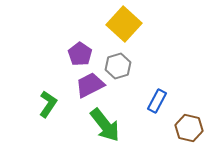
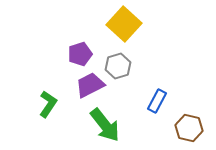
purple pentagon: rotated 20 degrees clockwise
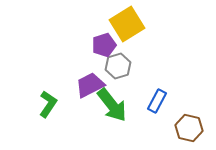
yellow square: moved 3 px right; rotated 16 degrees clockwise
purple pentagon: moved 24 px right, 9 px up
green arrow: moved 7 px right, 20 px up
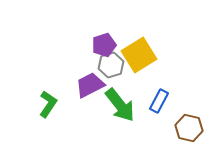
yellow square: moved 12 px right, 31 px down
gray hexagon: moved 7 px left, 1 px up
blue rectangle: moved 2 px right
green arrow: moved 8 px right
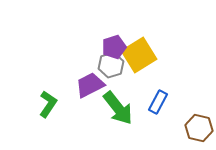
purple pentagon: moved 10 px right, 2 px down
blue rectangle: moved 1 px left, 1 px down
green arrow: moved 2 px left, 3 px down
brown hexagon: moved 10 px right
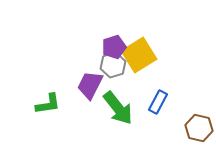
gray hexagon: moved 2 px right
purple trapezoid: rotated 36 degrees counterclockwise
green L-shape: rotated 48 degrees clockwise
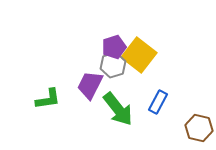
yellow square: rotated 20 degrees counterclockwise
green L-shape: moved 5 px up
green arrow: moved 1 px down
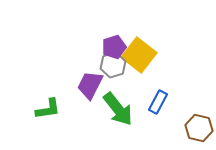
green L-shape: moved 10 px down
